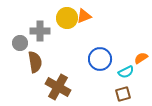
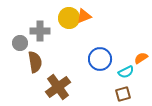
yellow circle: moved 2 px right
brown cross: rotated 25 degrees clockwise
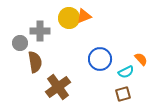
orange semicircle: moved 1 px down; rotated 80 degrees clockwise
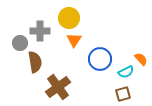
orange triangle: moved 10 px left, 24 px down; rotated 35 degrees counterclockwise
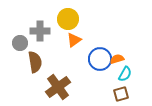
yellow circle: moved 1 px left, 1 px down
orange triangle: rotated 21 degrees clockwise
orange semicircle: moved 24 px left; rotated 64 degrees counterclockwise
cyan semicircle: moved 1 px left, 2 px down; rotated 35 degrees counterclockwise
brown square: moved 2 px left
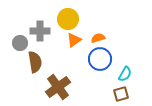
orange semicircle: moved 19 px left, 21 px up
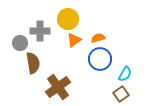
brown semicircle: moved 2 px left, 1 px down
brown square: rotated 21 degrees counterclockwise
